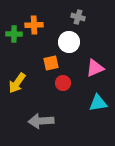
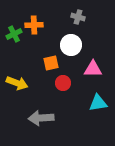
green cross: rotated 28 degrees counterclockwise
white circle: moved 2 px right, 3 px down
pink triangle: moved 2 px left, 1 px down; rotated 24 degrees clockwise
yellow arrow: rotated 105 degrees counterclockwise
gray arrow: moved 3 px up
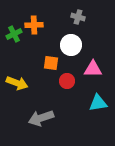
orange square: rotated 21 degrees clockwise
red circle: moved 4 px right, 2 px up
gray arrow: rotated 15 degrees counterclockwise
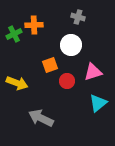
orange square: moved 1 px left, 2 px down; rotated 28 degrees counterclockwise
pink triangle: moved 3 px down; rotated 18 degrees counterclockwise
cyan triangle: rotated 30 degrees counterclockwise
gray arrow: rotated 45 degrees clockwise
